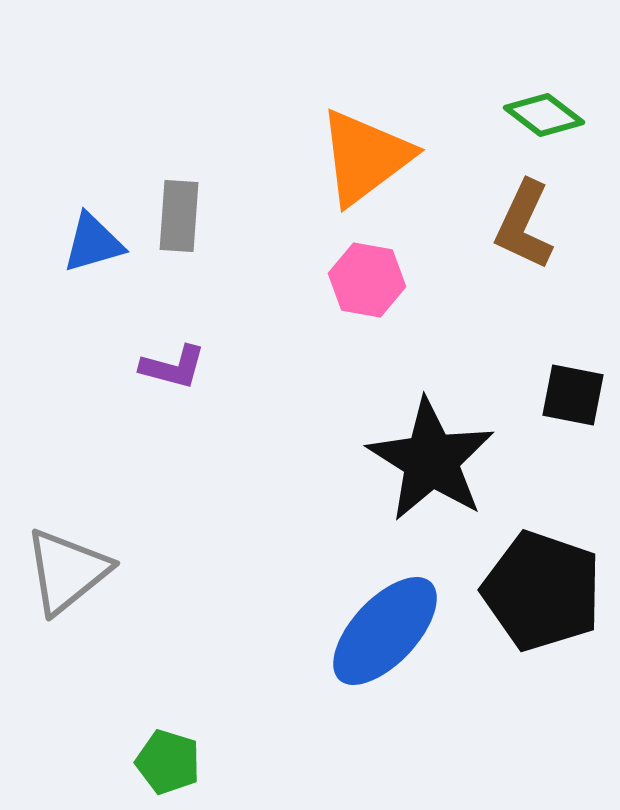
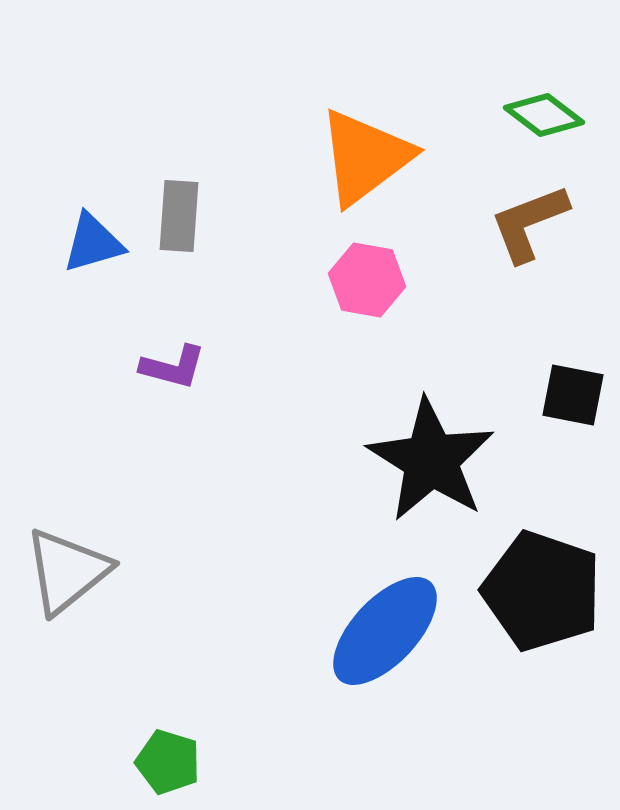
brown L-shape: moved 5 px right, 2 px up; rotated 44 degrees clockwise
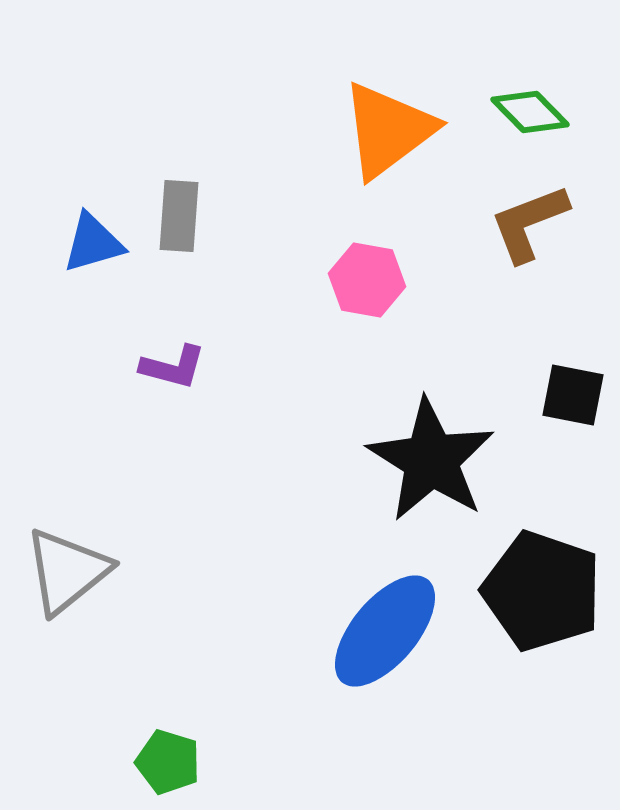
green diamond: moved 14 px left, 3 px up; rotated 8 degrees clockwise
orange triangle: moved 23 px right, 27 px up
blue ellipse: rotated 3 degrees counterclockwise
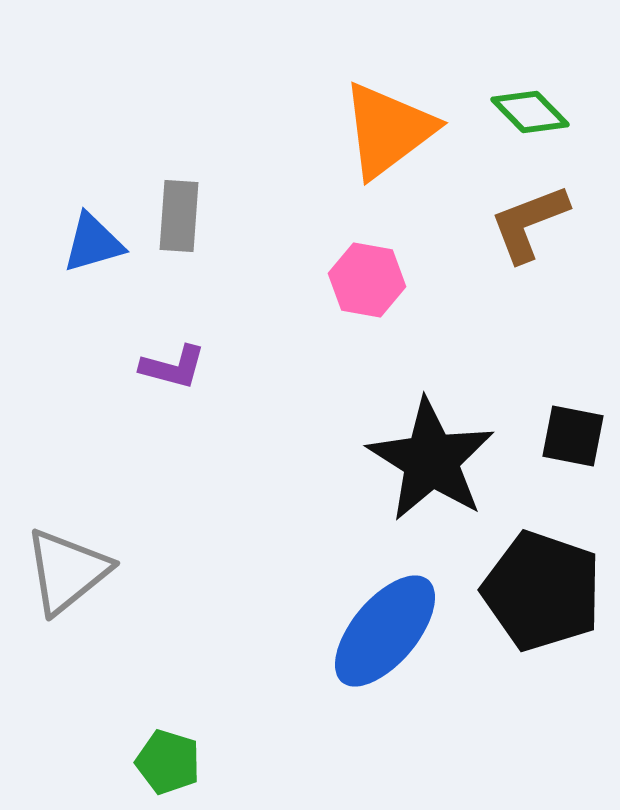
black square: moved 41 px down
